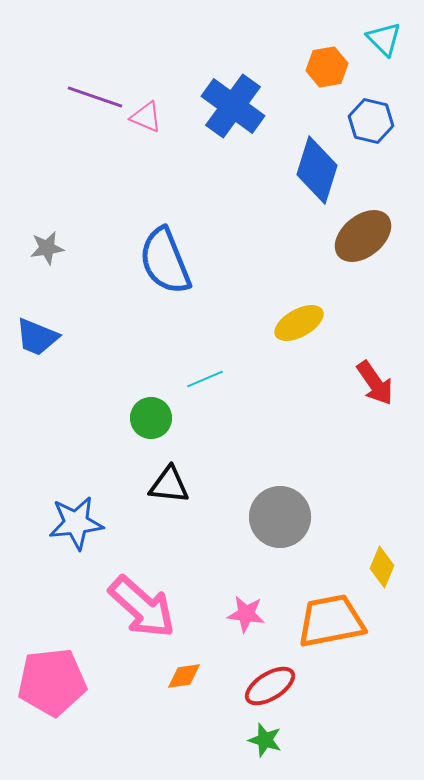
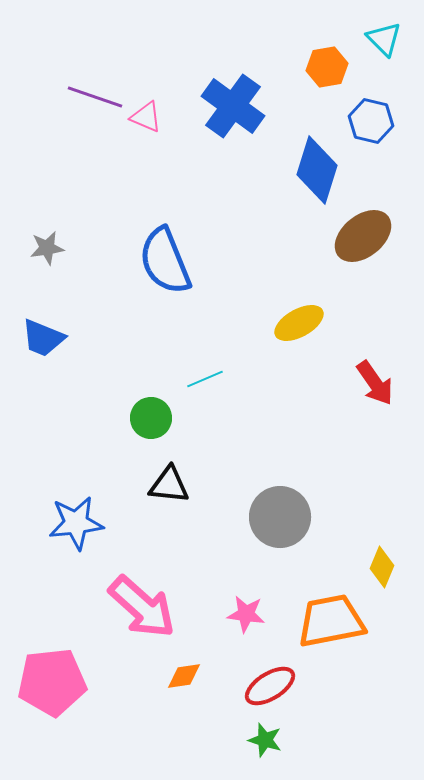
blue trapezoid: moved 6 px right, 1 px down
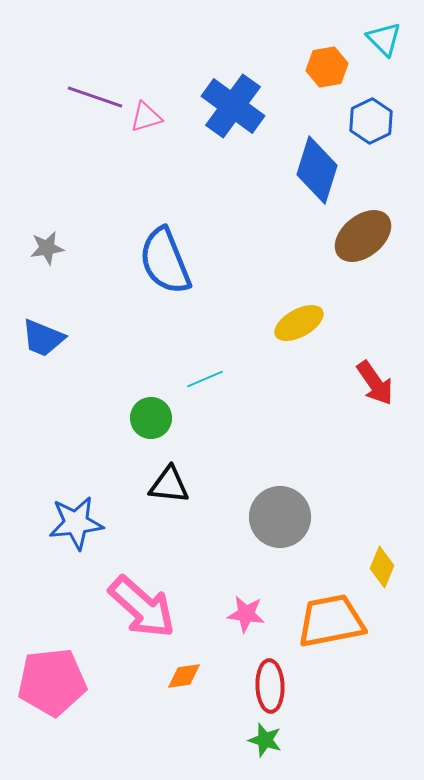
pink triangle: rotated 40 degrees counterclockwise
blue hexagon: rotated 21 degrees clockwise
red ellipse: rotated 60 degrees counterclockwise
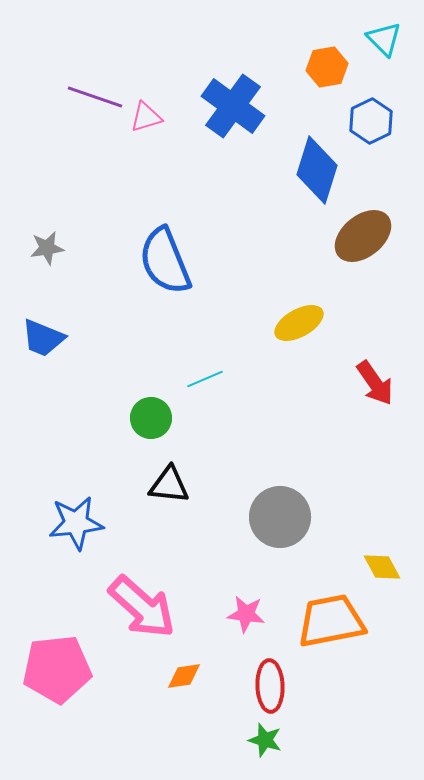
yellow diamond: rotated 51 degrees counterclockwise
pink pentagon: moved 5 px right, 13 px up
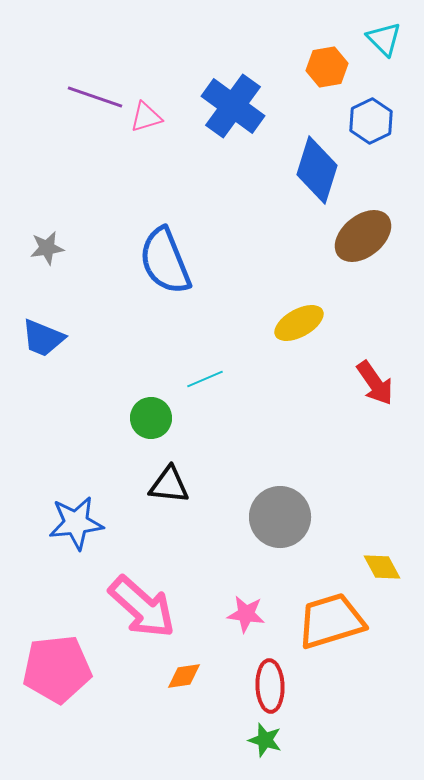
orange trapezoid: rotated 6 degrees counterclockwise
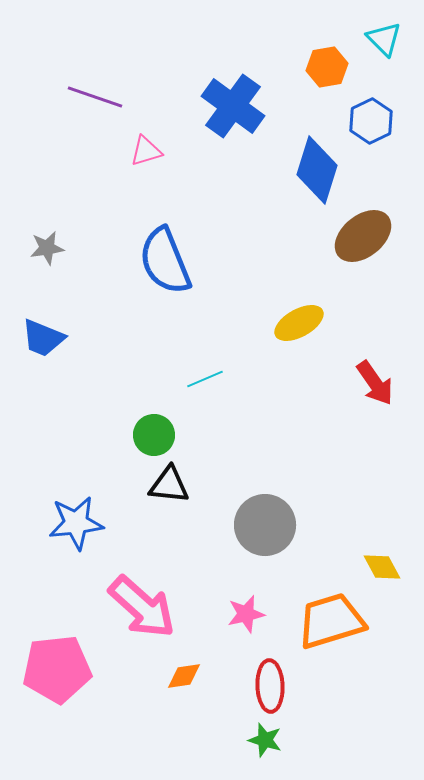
pink triangle: moved 34 px down
green circle: moved 3 px right, 17 px down
gray circle: moved 15 px left, 8 px down
pink star: rotated 21 degrees counterclockwise
